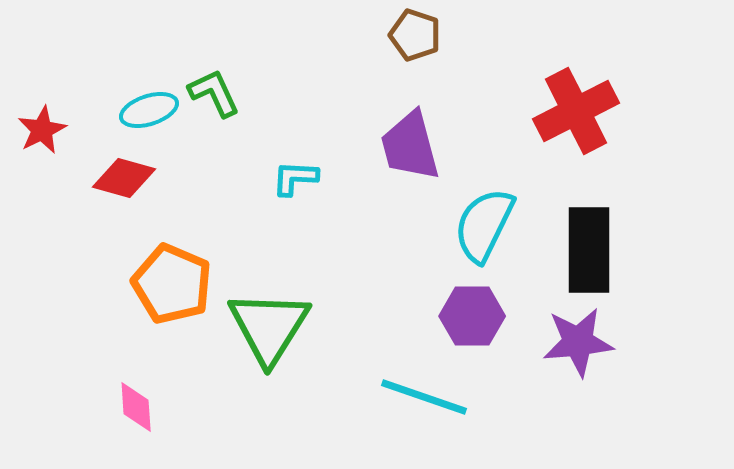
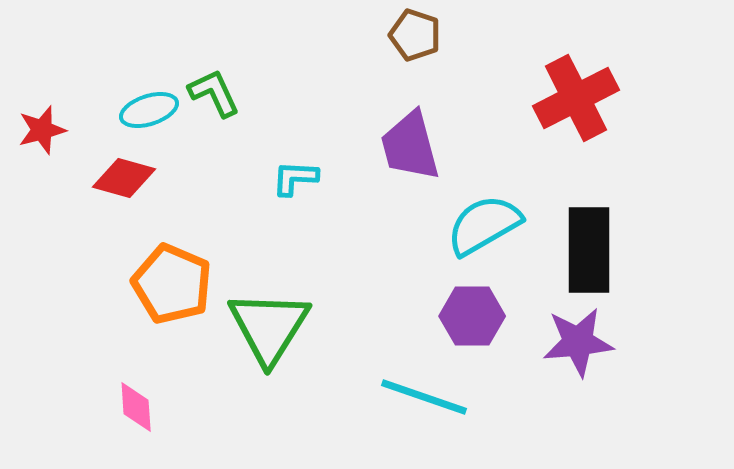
red cross: moved 13 px up
red star: rotated 12 degrees clockwise
cyan semicircle: rotated 34 degrees clockwise
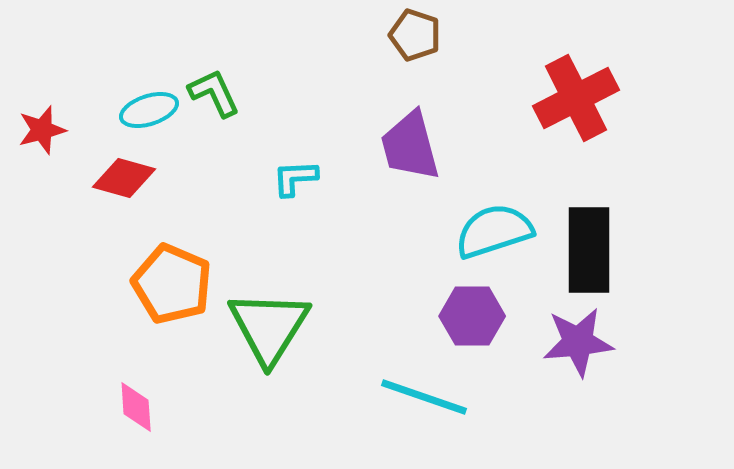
cyan L-shape: rotated 6 degrees counterclockwise
cyan semicircle: moved 10 px right, 6 px down; rotated 12 degrees clockwise
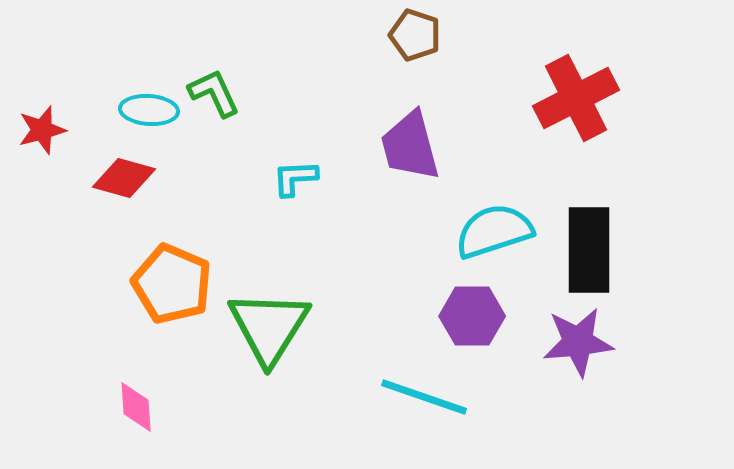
cyan ellipse: rotated 22 degrees clockwise
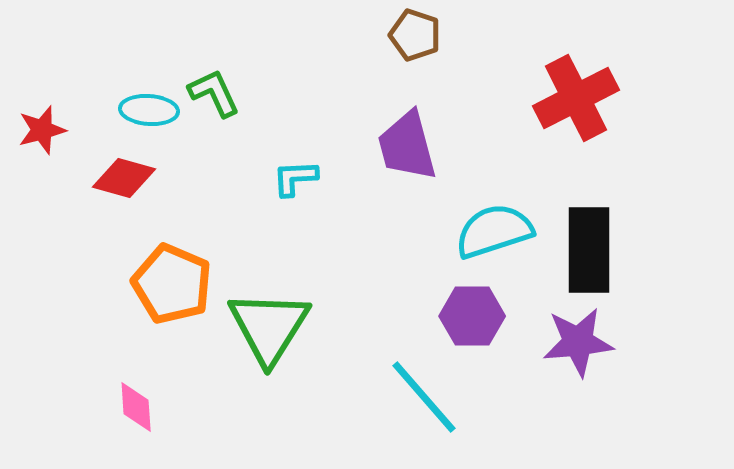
purple trapezoid: moved 3 px left
cyan line: rotated 30 degrees clockwise
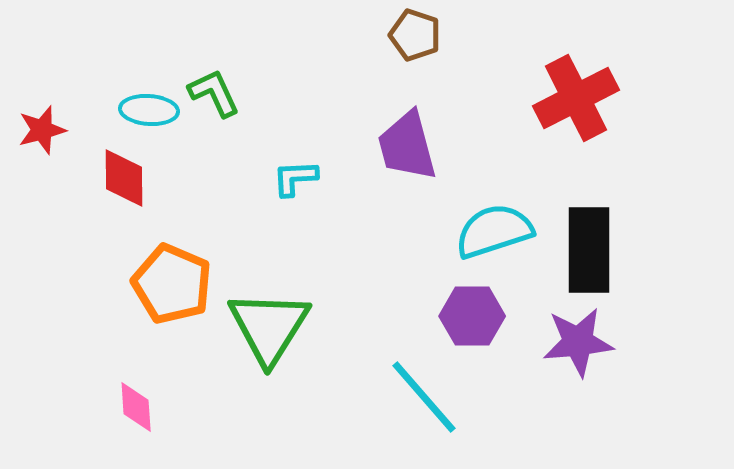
red diamond: rotated 74 degrees clockwise
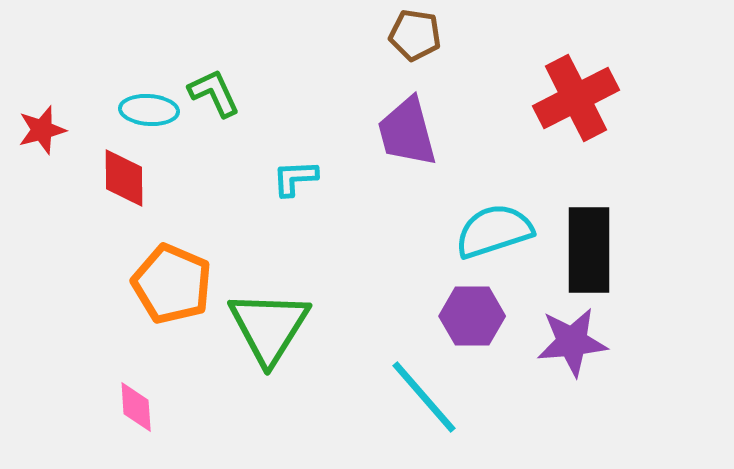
brown pentagon: rotated 9 degrees counterclockwise
purple trapezoid: moved 14 px up
purple star: moved 6 px left
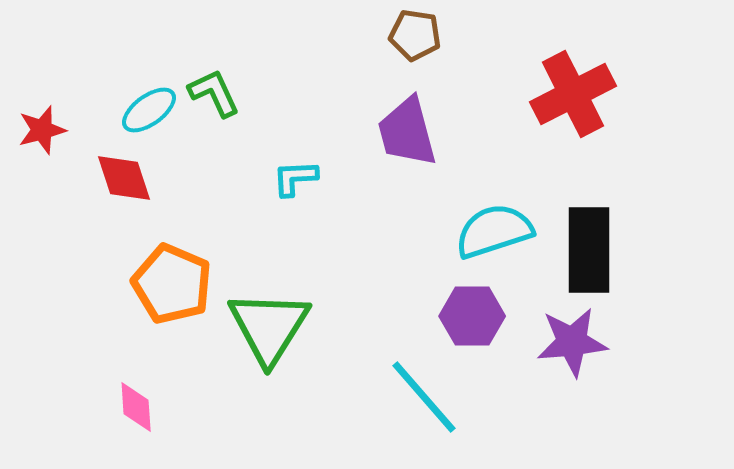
red cross: moved 3 px left, 4 px up
cyan ellipse: rotated 40 degrees counterclockwise
red diamond: rotated 18 degrees counterclockwise
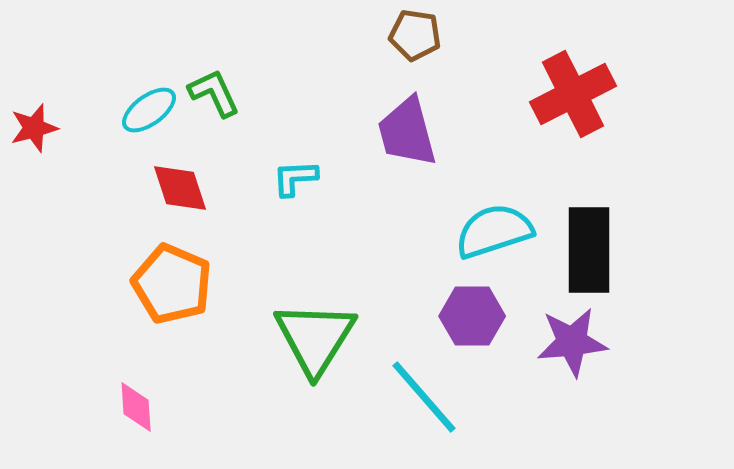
red star: moved 8 px left, 2 px up
red diamond: moved 56 px right, 10 px down
green triangle: moved 46 px right, 11 px down
